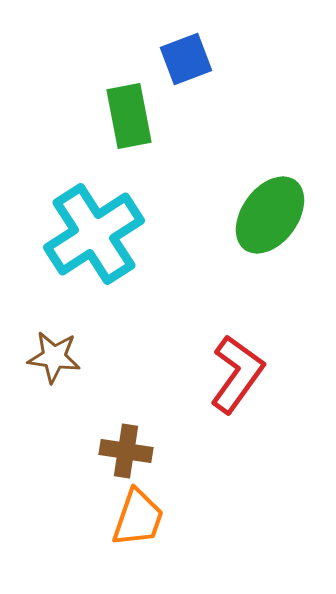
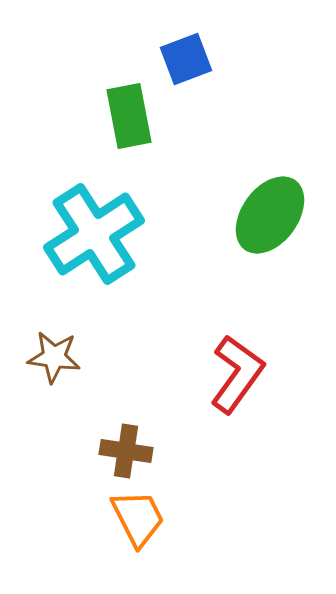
orange trapezoid: rotated 46 degrees counterclockwise
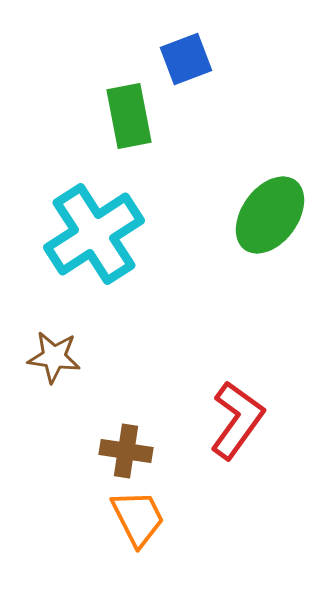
red L-shape: moved 46 px down
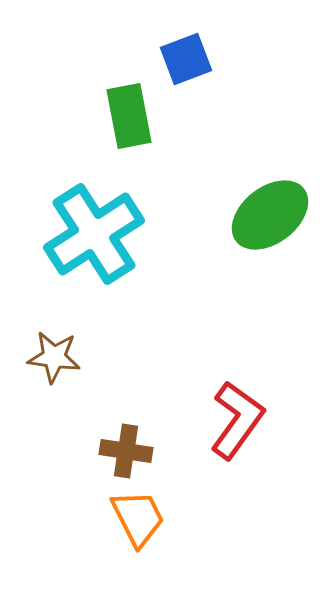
green ellipse: rotated 16 degrees clockwise
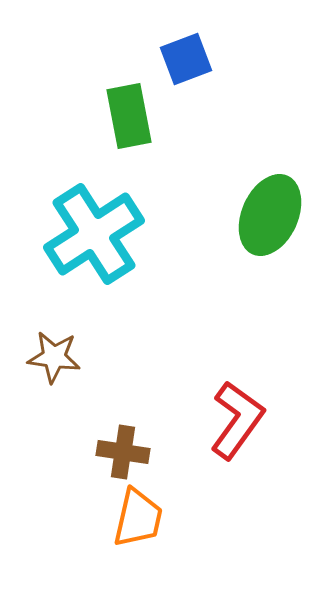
green ellipse: rotated 28 degrees counterclockwise
brown cross: moved 3 px left, 1 px down
orange trapezoid: rotated 40 degrees clockwise
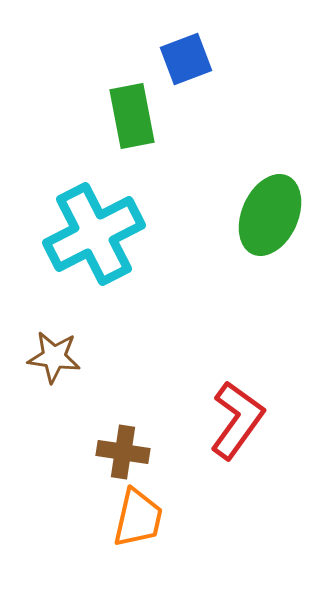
green rectangle: moved 3 px right
cyan cross: rotated 6 degrees clockwise
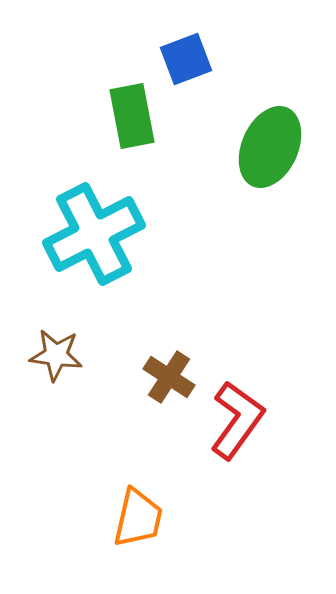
green ellipse: moved 68 px up
brown star: moved 2 px right, 2 px up
brown cross: moved 46 px right, 75 px up; rotated 24 degrees clockwise
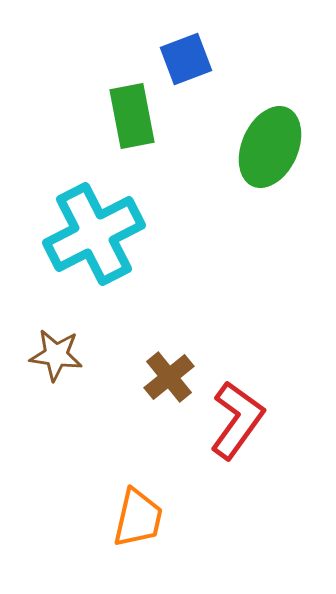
brown cross: rotated 18 degrees clockwise
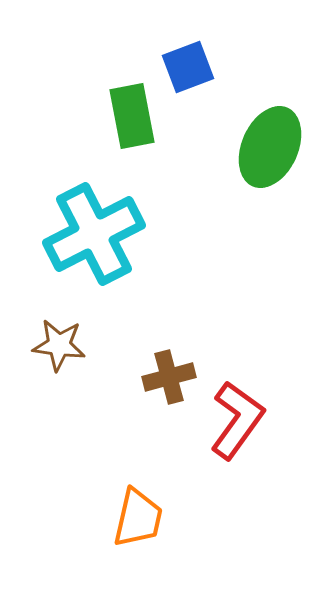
blue square: moved 2 px right, 8 px down
brown star: moved 3 px right, 10 px up
brown cross: rotated 24 degrees clockwise
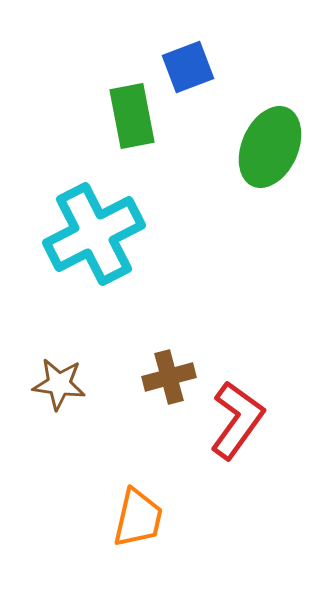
brown star: moved 39 px down
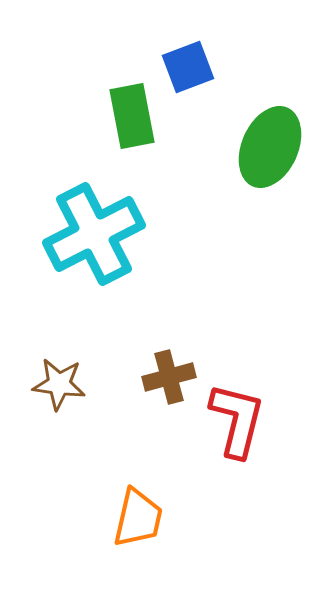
red L-shape: rotated 22 degrees counterclockwise
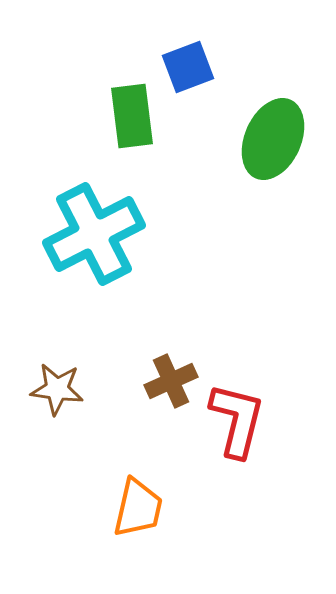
green rectangle: rotated 4 degrees clockwise
green ellipse: moved 3 px right, 8 px up
brown cross: moved 2 px right, 4 px down; rotated 9 degrees counterclockwise
brown star: moved 2 px left, 5 px down
orange trapezoid: moved 10 px up
